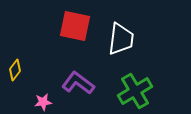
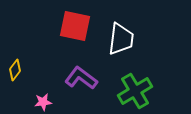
purple L-shape: moved 3 px right, 5 px up
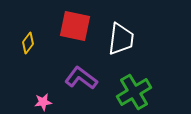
yellow diamond: moved 13 px right, 27 px up
green cross: moved 1 px left, 1 px down
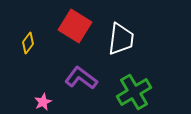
red square: rotated 20 degrees clockwise
pink star: rotated 18 degrees counterclockwise
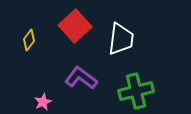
red square: rotated 16 degrees clockwise
yellow diamond: moved 1 px right, 3 px up
green cross: moved 2 px right, 1 px up; rotated 16 degrees clockwise
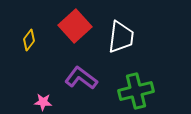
white trapezoid: moved 2 px up
pink star: rotated 30 degrees clockwise
